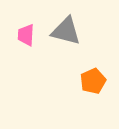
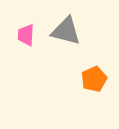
orange pentagon: moved 1 px right, 2 px up
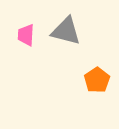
orange pentagon: moved 3 px right, 1 px down; rotated 10 degrees counterclockwise
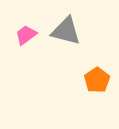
pink trapezoid: rotated 50 degrees clockwise
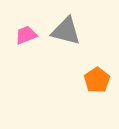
pink trapezoid: rotated 15 degrees clockwise
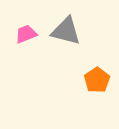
pink trapezoid: moved 1 px up
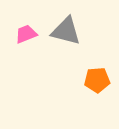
orange pentagon: rotated 30 degrees clockwise
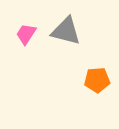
pink trapezoid: rotated 35 degrees counterclockwise
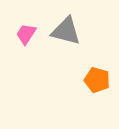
orange pentagon: rotated 20 degrees clockwise
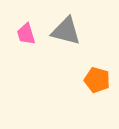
pink trapezoid: rotated 50 degrees counterclockwise
